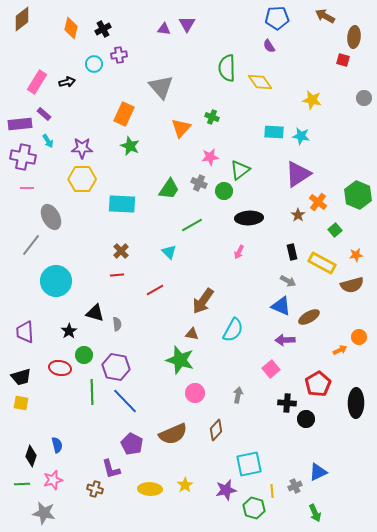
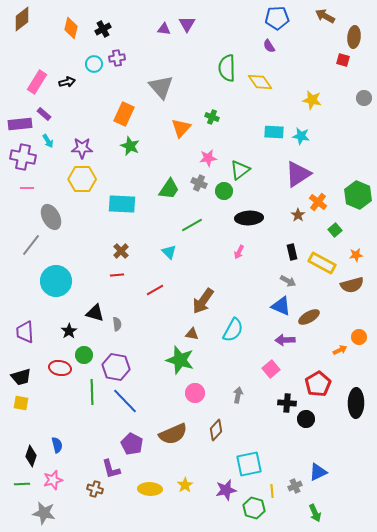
purple cross at (119, 55): moved 2 px left, 3 px down
pink star at (210, 157): moved 2 px left, 1 px down
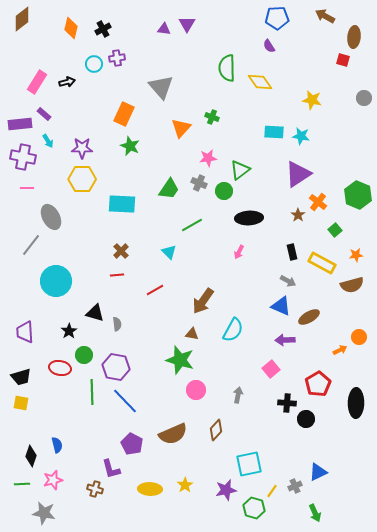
pink circle at (195, 393): moved 1 px right, 3 px up
yellow line at (272, 491): rotated 40 degrees clockwise
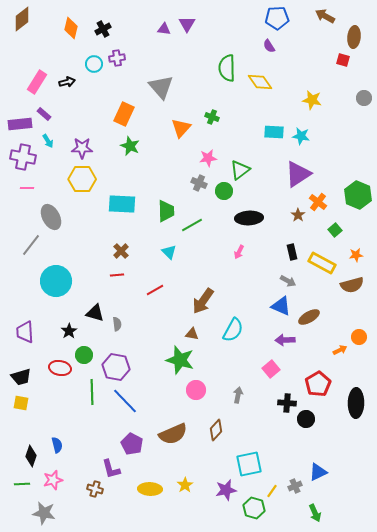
green trapezoid at (169, 189): moved 3 px left, 22 px down; rotated 35 degrees counterclockwise
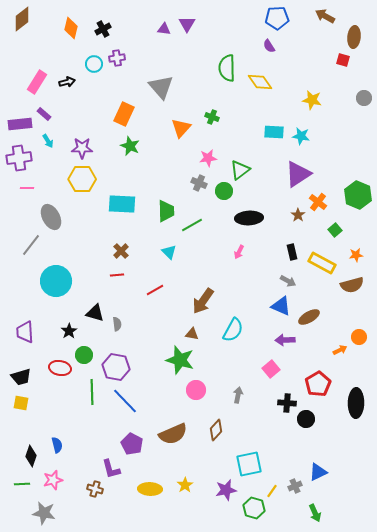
purple cross at (23, 157): moved 4 px left, 1 px down; rotated 20 degrees counterclockwise
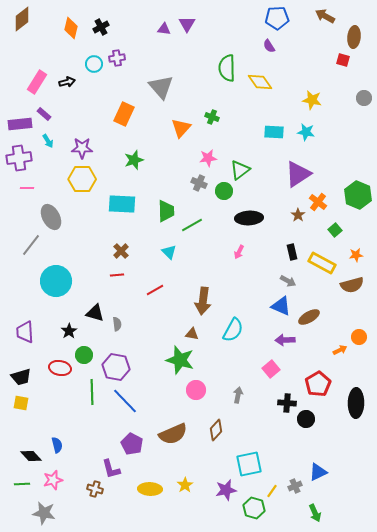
black cross at (103, 29): moved 2 px left, 2 px up
cyan star at (301, 136): moved 5 px right, 4 px up
green star at (130, 146): moved 4 px right, 14 px down; rotated 30 degrees clockwise
brown arrow at (203, 301): rotated 28 degrees counterclockwise
black diamond at (31, 456): rotated 60 degrees counterclockwise
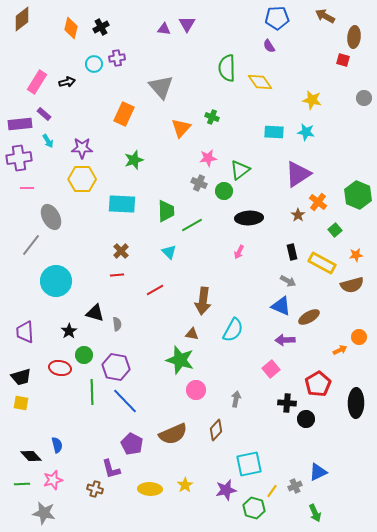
gray arrow at (238, 395): moved 2 px left, 4 px down
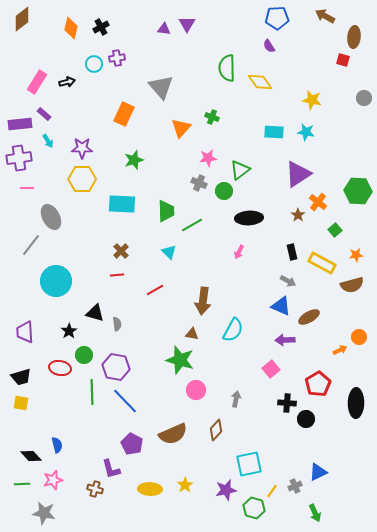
green hexagon at (358, 195): moved 4 px up; rotated 20 degrees counterclockwise
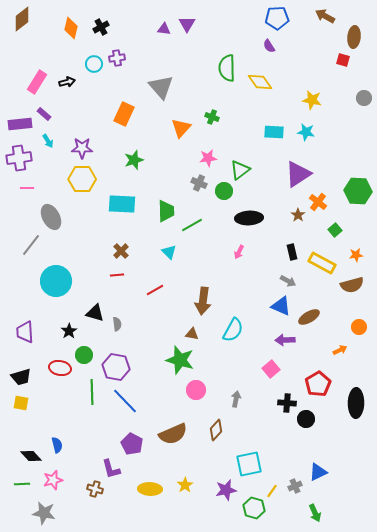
orange circle at (359, 337): moved 10 px up
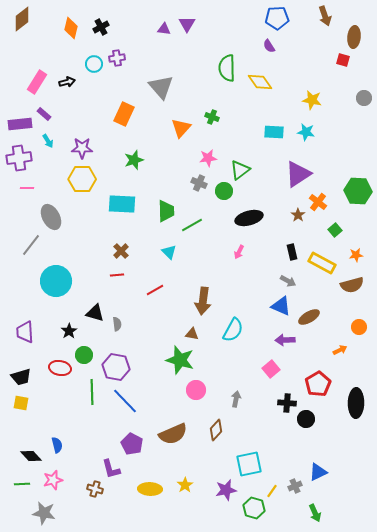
brown arrow at (325, 16): rotated 138 degrees counterclockwise
black ellipse at (249, 218): rotated 12 degrees counterclockwise
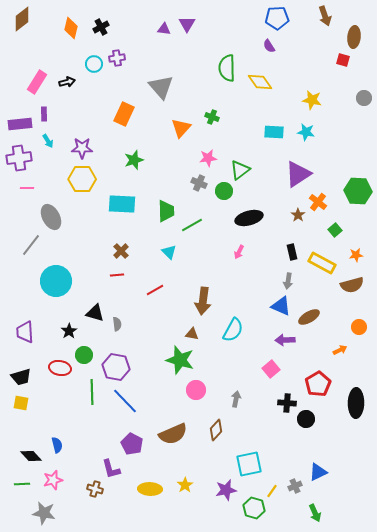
purple rectangle at (44, 114): rotated 48 degrees clockwise
gray arrow at (288, 281): rotated 70 degrees clockwise
